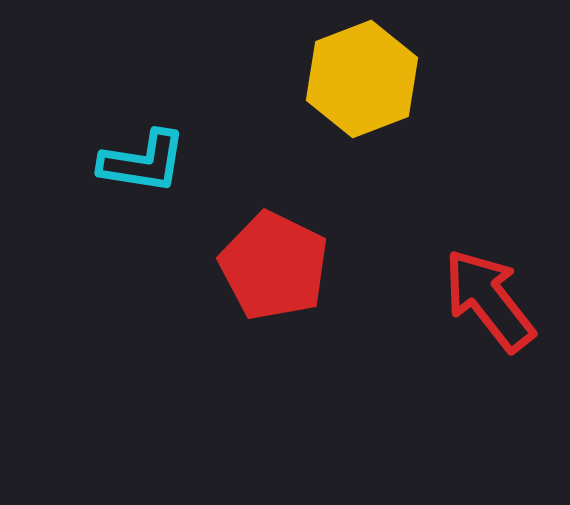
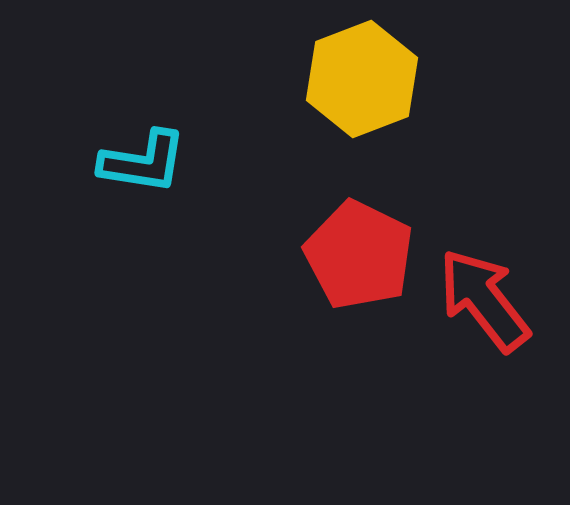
red pentagon: moved 85 px right, 11 px up
red arrow: moved 5 px left
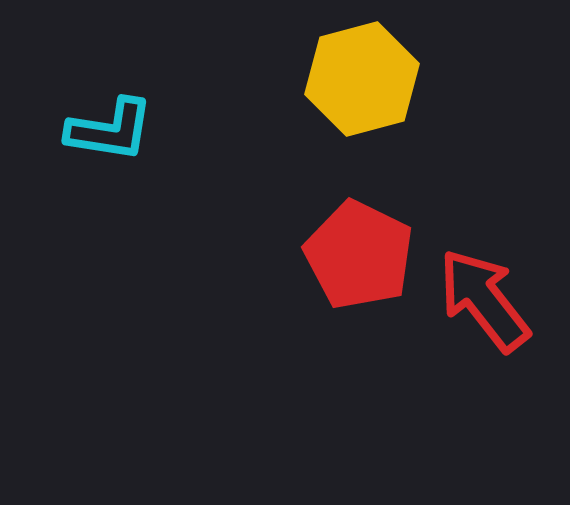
yellow hexagon: rotated 6 degrees clockwise
cyan L-shape: moved 33 px left, 32 px up
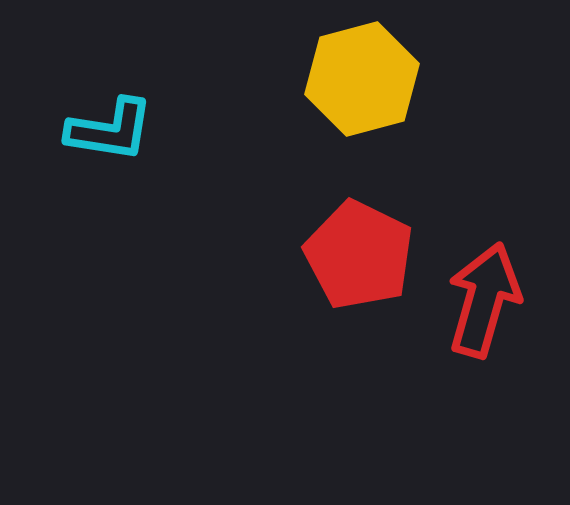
red arrow: rotated 54 degrees clockwise
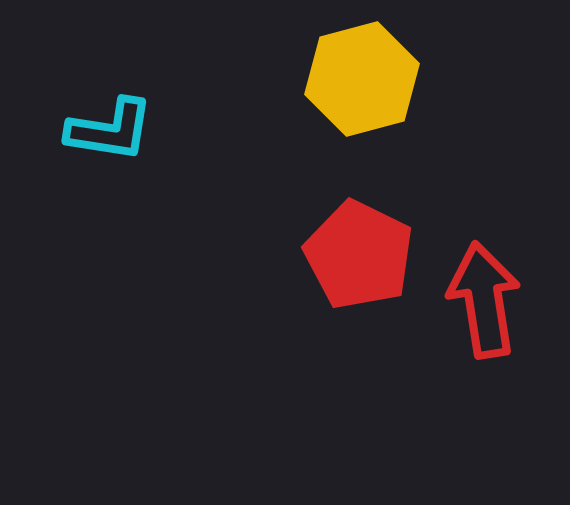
red arrow: rotated 25 degrees counterclockwise
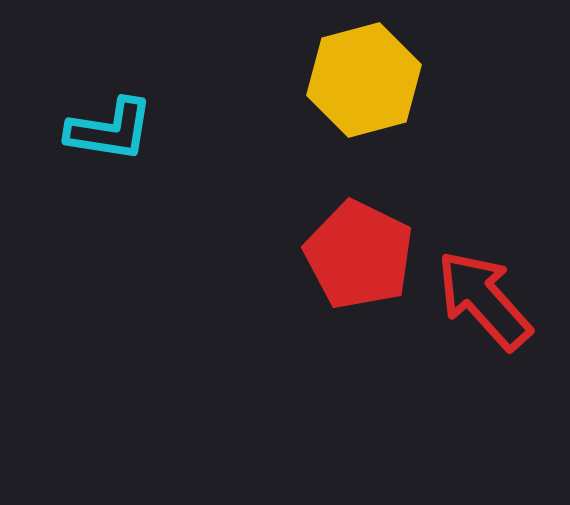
yellow hexagon: moved 2 px right, 1 px down
red arrow: rotated 33 degrees counterclockwise
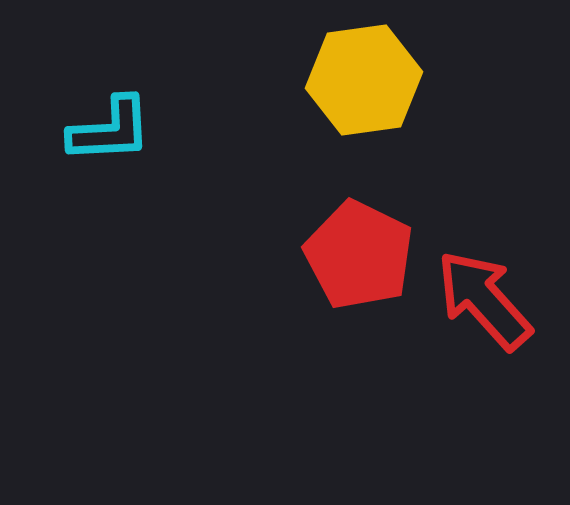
yellow hexagon: rotated 7 degrees clockwise
cyan L-shape: rotated 12 degrees counterclockwise
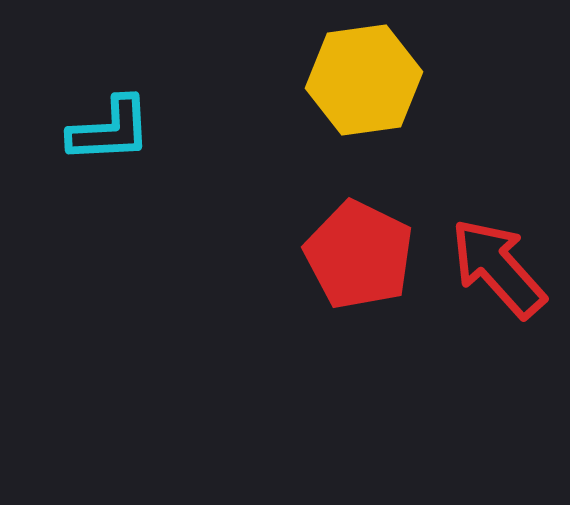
red arrow: moved 14 px right, 32 px up
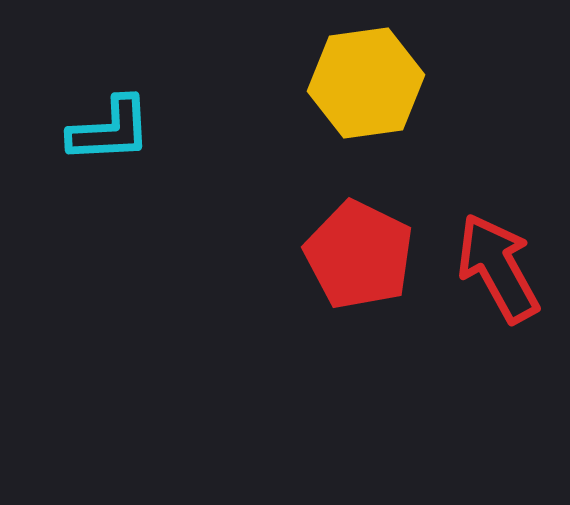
yellow hexagon: moved 2 px right, 3 px down
red arrow: rotated 13 degrees clockwise
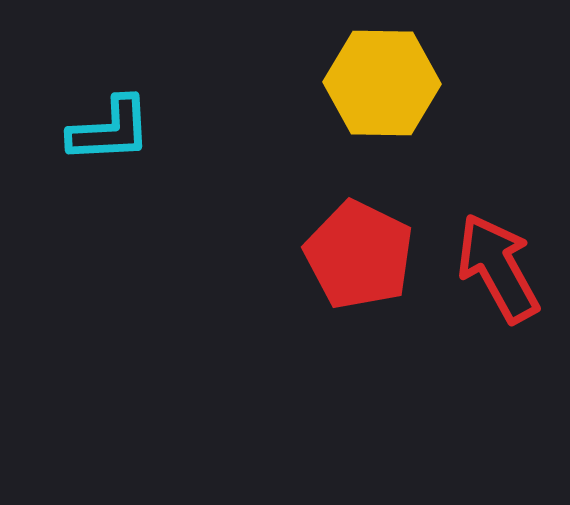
yellow hexagon: moved 16 px right; rotated 9 degrees clockwise
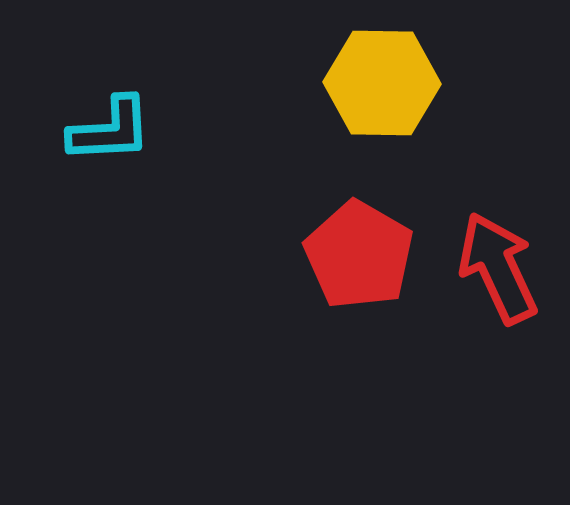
red pentagon: rotated 4 degrees clockwise
red arrow: rotated 4 degrees clockwise
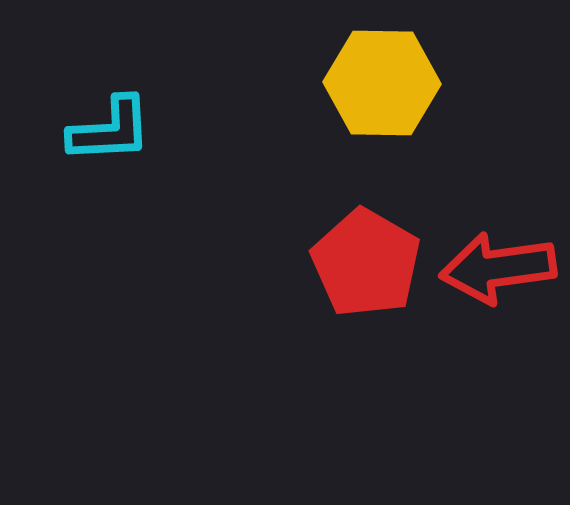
red pentagon: moved 7 px right, 8 px down
red arrow: rotated 73 degrees counterclockwise
